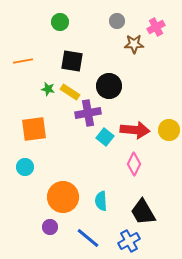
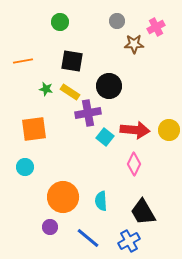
green star: moved 2 px left
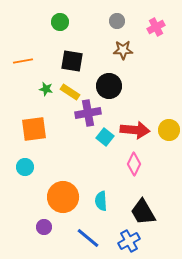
brown star: moved 11 px left, 6 px down
purple circle: moved 6 px left
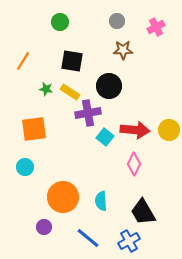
orange line: rotated 48 degrees counterclockwise
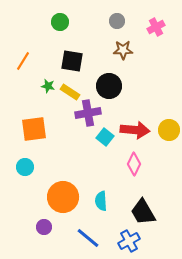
green star: moved 2 px right, 3 px up
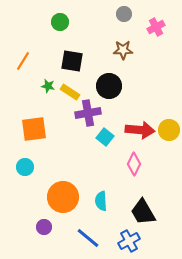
gray circle: moved 7 px right, 7 px up
red arrow: moved 5 px right
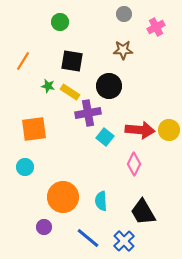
blue cross: moved 5 px left; rotated 15 degrees counterclockwise
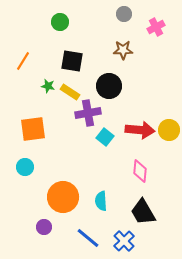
orange square: moved 1 px left
pink diamond: moved 6 px right, 7 px down; rotated 20 degrees counterclockwise
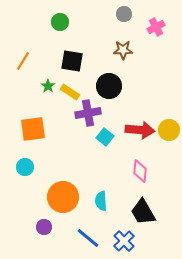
green star: rotated 24 degrees clockwise
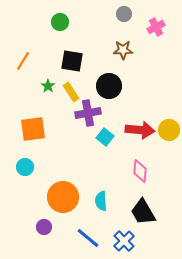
yellow rectangle: moved 1 px right; rotated 24 degrees clockwise
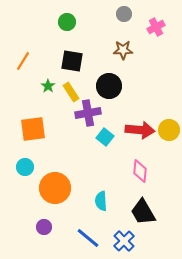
green circle: moved 7 px right
orange circle: moved 8 px left, 9 px up
